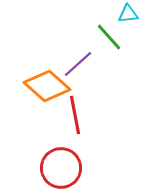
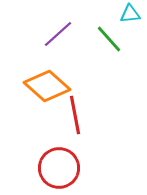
cyan triangle: moved 2 px right
green line: moved 2 px down
purple line: moved 20 px left, 30 px up
red circle: moved 2 px left
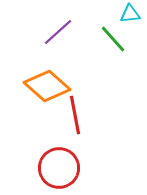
purple line: moved 2 px up
green line: moved 4 px right
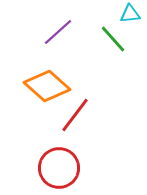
red line: rotated 48 degrees clockwise
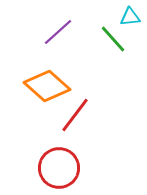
cyan triangle: moved 3 px down
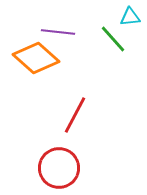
purple line: rotated 48 degrees clockwise
orange diamond: moved 11 px left, 28 px up
red line: rotated 9 degrees counterclockwise
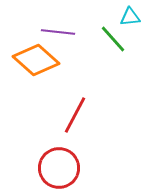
orange diamond: moved 2 px down
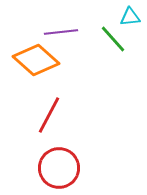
purple line: moved 3 px right; rotated 12 degrees counterclockwise
red line: moved 26 px left
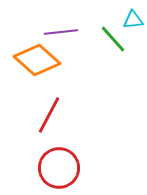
cyan triangle: moved 3 px right, 3 px down
orange diamond: moved 1 px right
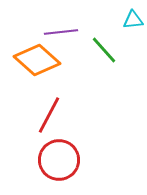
green line: moved 9 px left, 11 px down
red circle: moved 8 px up
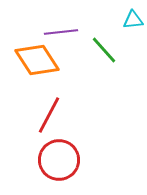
orange diamond: rotated 15 degrees clockwise
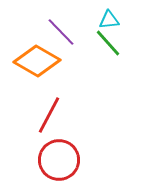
cyan triangle: moved 24 px left
purple line: rotated 52 degrees clockwise
green line: moved 4 px right, 7 px up
orange diamond: moved 1 px down; rotated 27 degrees counterclockwise
